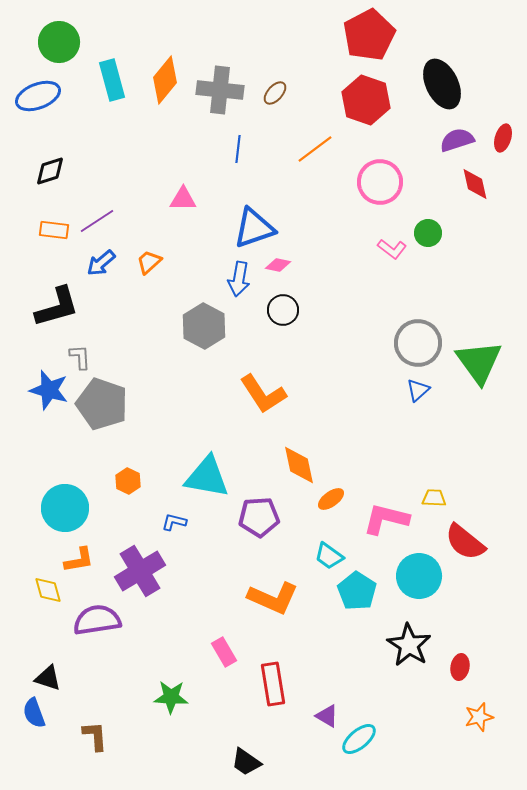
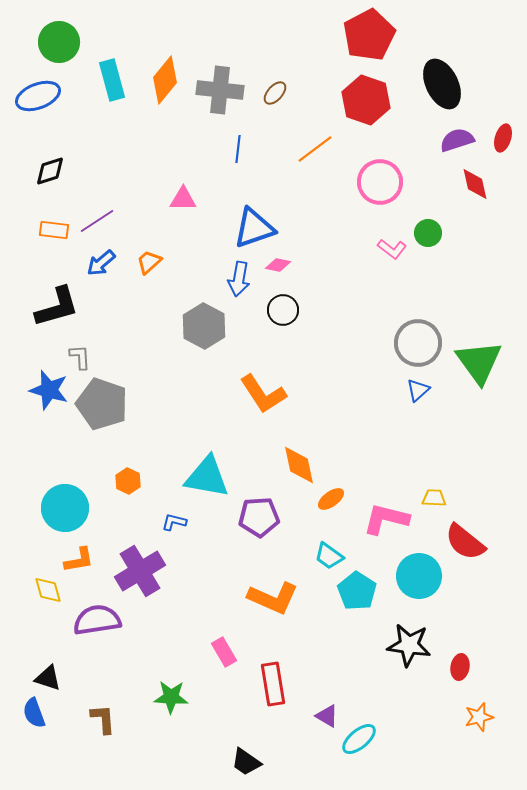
black star at (409, 645): rotated 24 degrees counterclockwise
brown L-shape at (95, 736): moved 8 px right, 17 px up
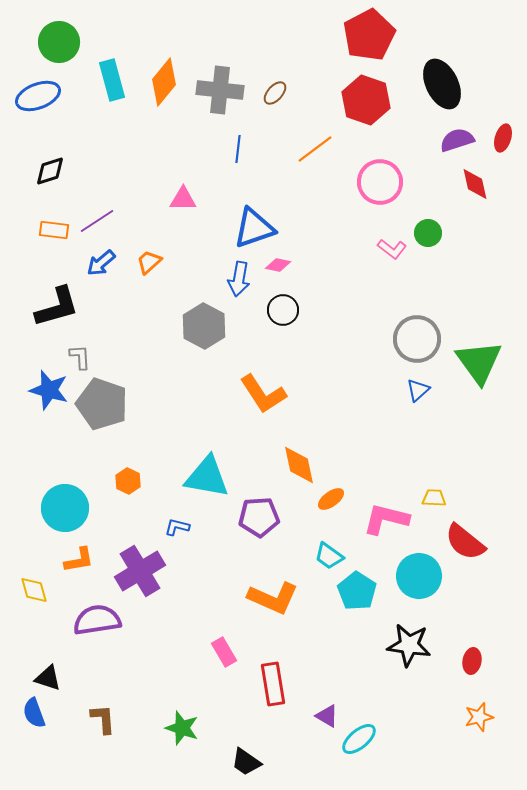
orange diamond at (165, 80): moved 1 px left, 2 px down
gray circle at (418, 343): moved 1 px left, 4 px up
blue L-shape at (174, 522): moved 3 px right, 5 px down
yellow diamond at (48, 590): moved 14 px left
red ellipse at (460, 667): moved 12 px right, 6 px up
green star at (171, 697): moved 11 px right, 31 px down; rotated 16 degrees clockwise
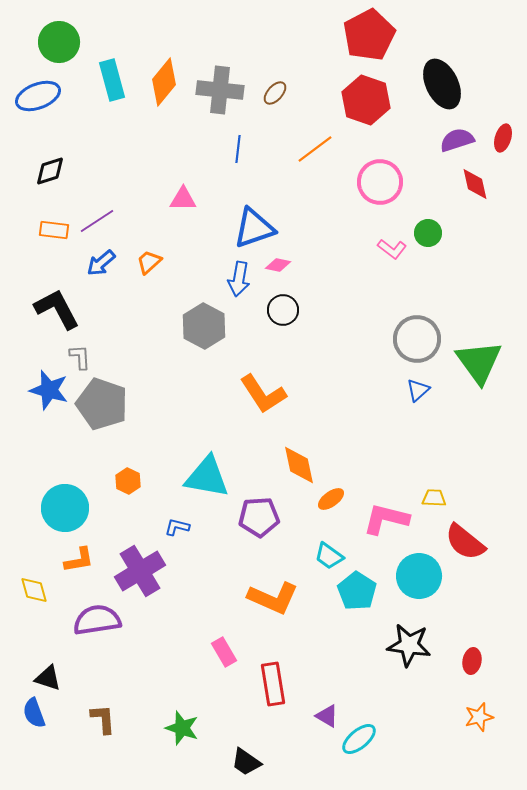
black L-shape at (57, 307): moved 2 px down; rotated 102 degrees counterclockwise
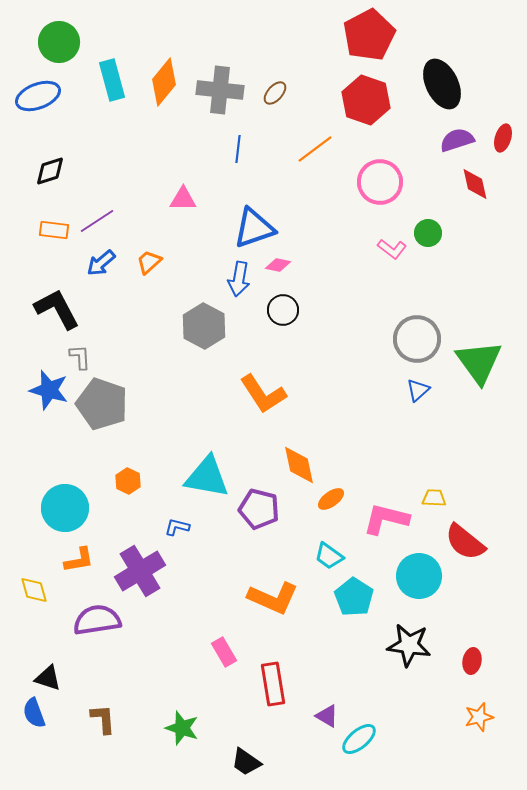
purple pentagon at (259, 517): moved 8 px up; rotated 18 degrees clockwise
cyan pentagon at (357, 591): moved 3 px left, 6 px down
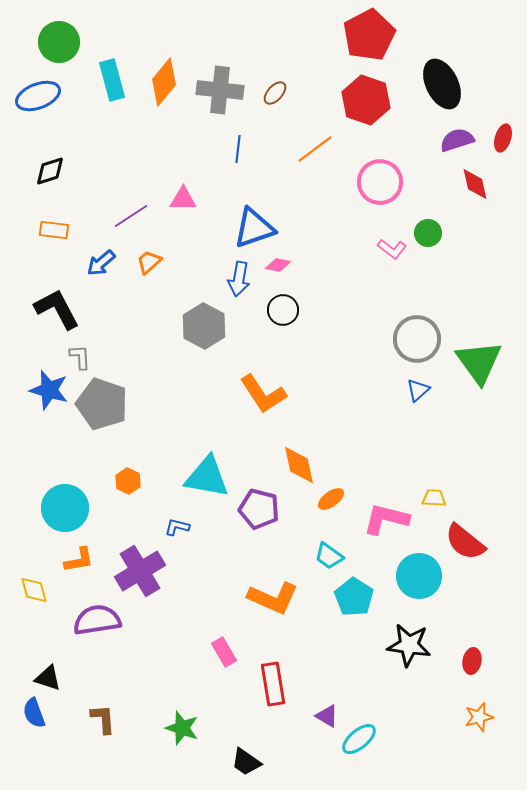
purple line at (97, 221): moved 34 px right, 5 px up
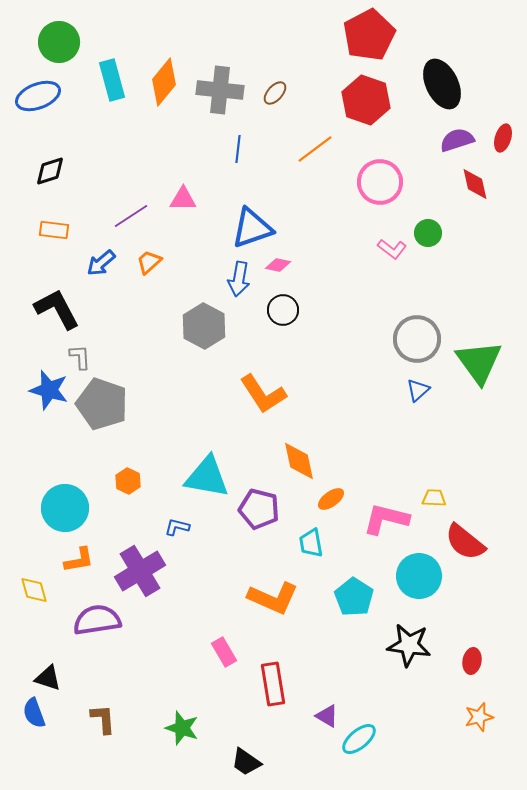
blue triangle at (254, 228): moved 2 px left
orange diamond at (299, 465): moved 4 px up
cyan trapezoid at (329, 556): moved 18 px left, 13 px up; rotated 44 degrees clockwise
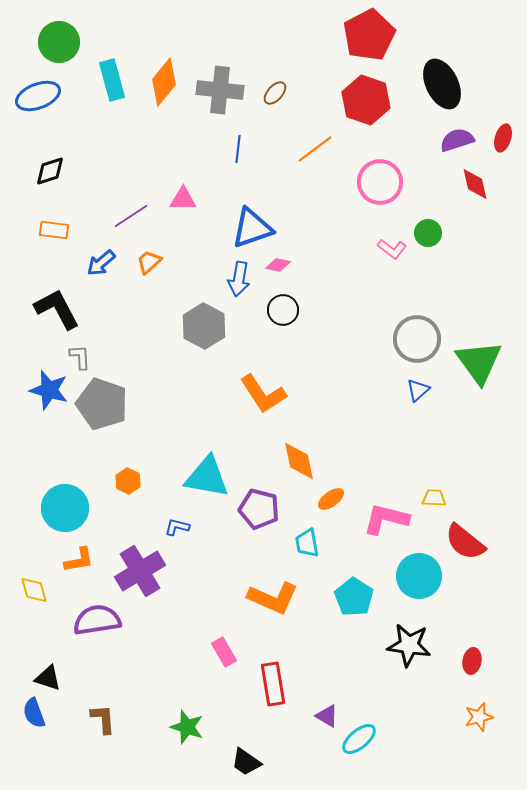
cyan trapezoid at (311, 543): moved 4 px left
green star at (182, 728): moved 5 px right, 1 px up
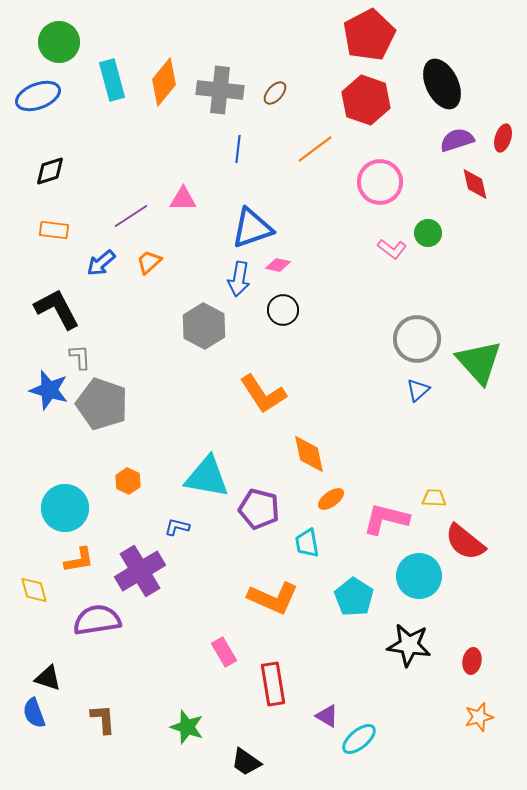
green triangle at (479, 362): rotated 6 degrees counterclockwise
orange diamond at (299, 461): moved 10 px right, 7 px up
